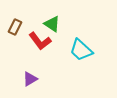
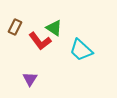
green triangle: moved 2 px right, 4 px down
purple triangle: rotated 28 degrees counterclockwise
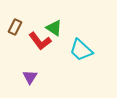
purple triangle: moved 2 px up
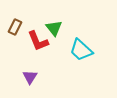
green triangle: rotated 18 degrees clockwise
red L-shape: moved 2 px left; rotated 15 degrees clockwise
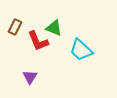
green triangle: rotated 30 degrees counterclockwise
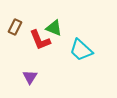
red L-shape: moved 2 px right, 1 px up
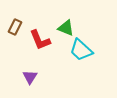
green triangle: moved 12 px right
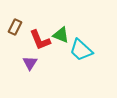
green triangle: moved 5 px left, 7 px down
purple triangle: moved 14 px up
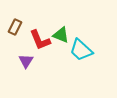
purple triangle: moved 4 px left, 2 px up
